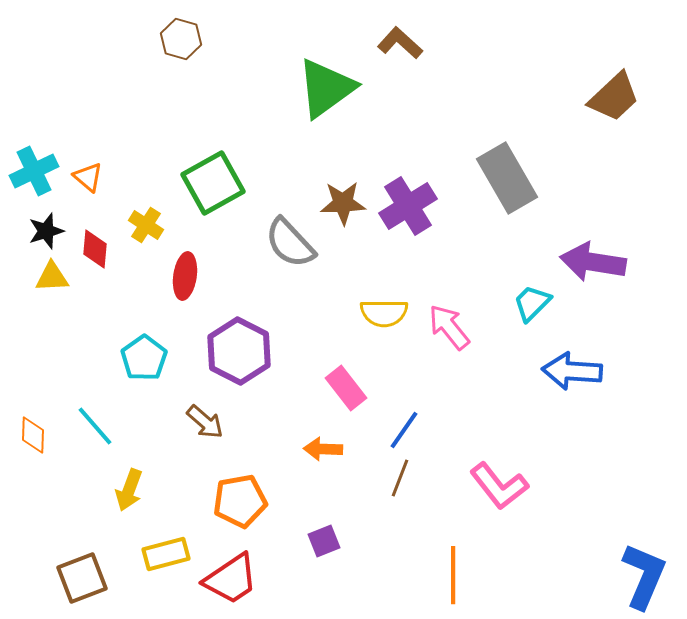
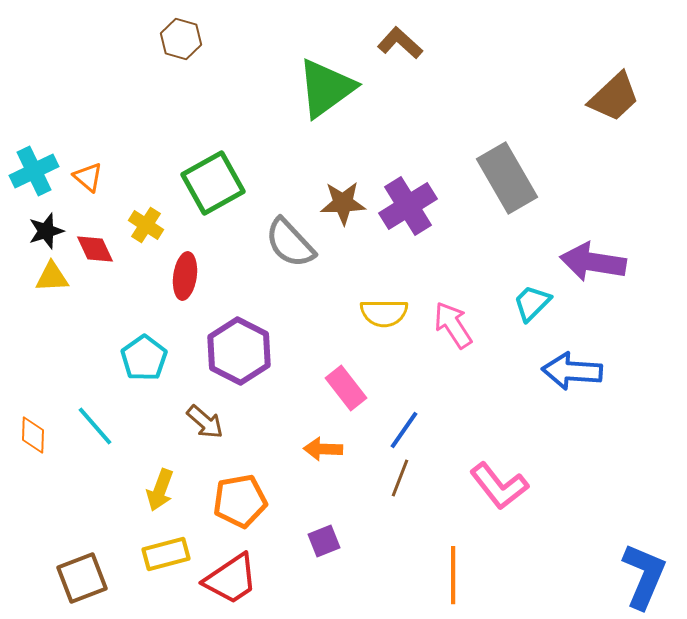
red diamond: rotated 30 degrees counterclockwise
pink arrow: moved 4 px right, 2 px up; rotated 6 degrees clockwise
yellow arrow: moved 31 px right
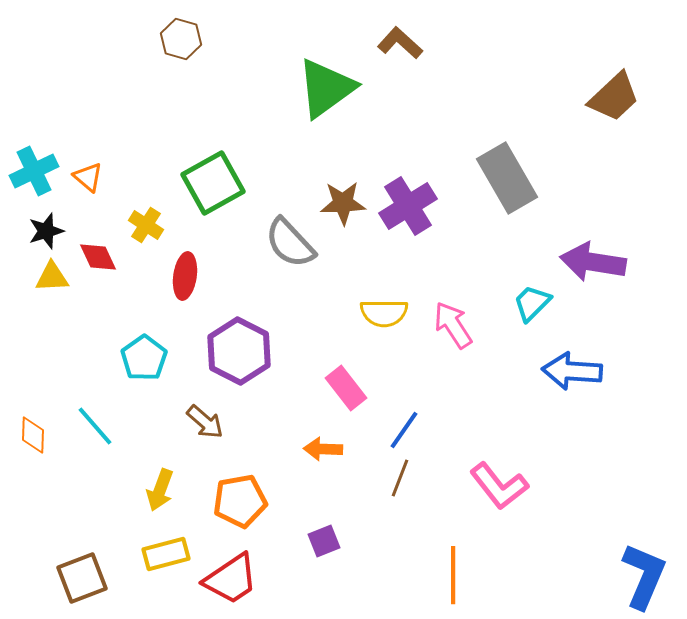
red diamond: moved 3 px right, 8 px down
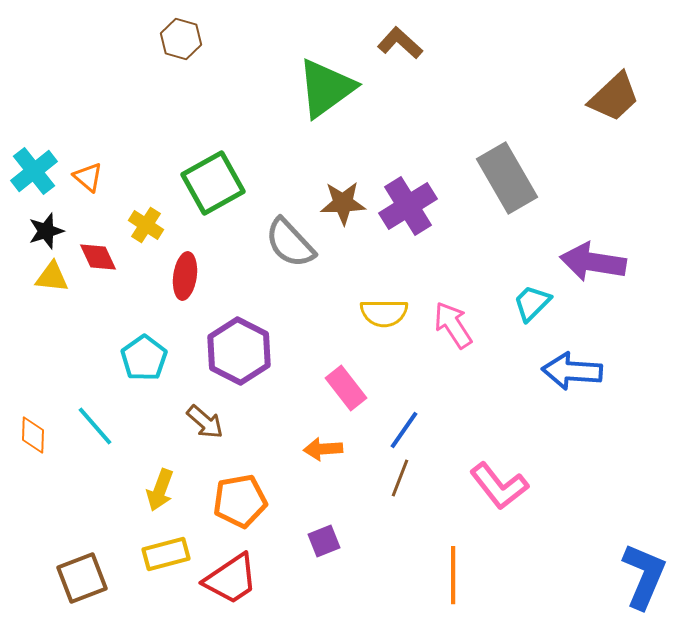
cyan cross: rotated 12 degrees counterclockwise
yellow triangle: rotated 9 degrees clockwise
orange arrow: rotated 6 degrees counterclockwise
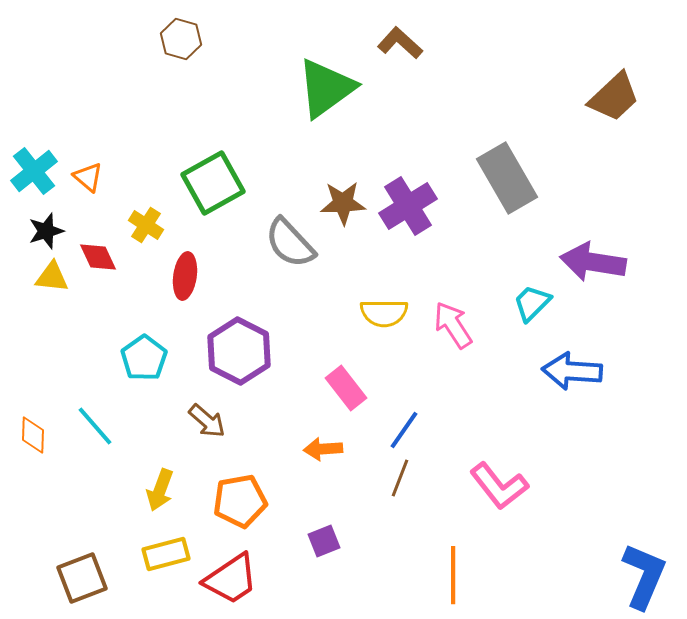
brown arrow: moved 2 px right, 1 px up
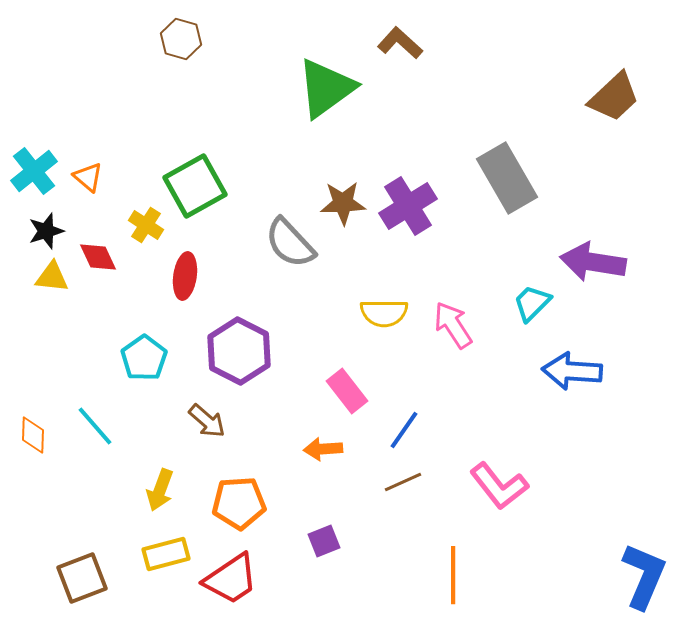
green square: moved 18 px left, 3 px down
pink rectangle: moved 1 px right, 3 px down
brown line: moved 3 px right, 4 px down; rotated 45 degrees clockwise
orange pentagon: moved 1 px left, 2 px down; rotated 6 degrees clockwise
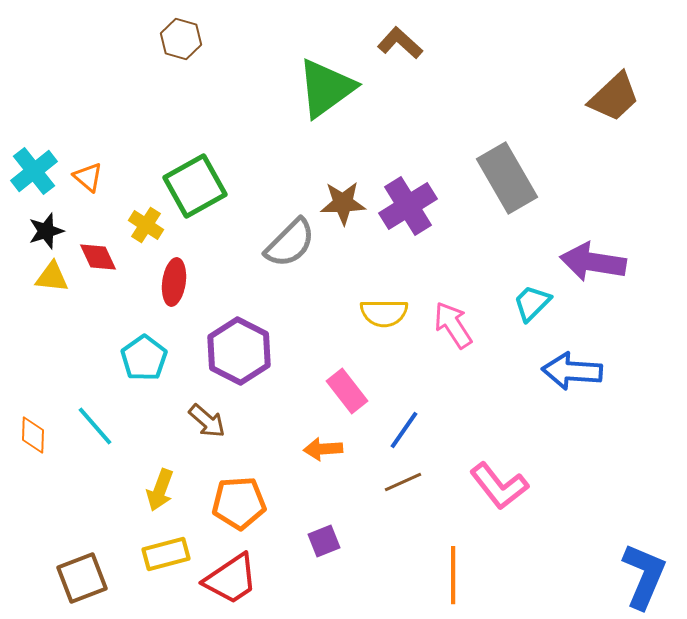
gray semicircle: rotated 92 degrees counterclockwise
red ellipse: moved 11 px left, 6 px down
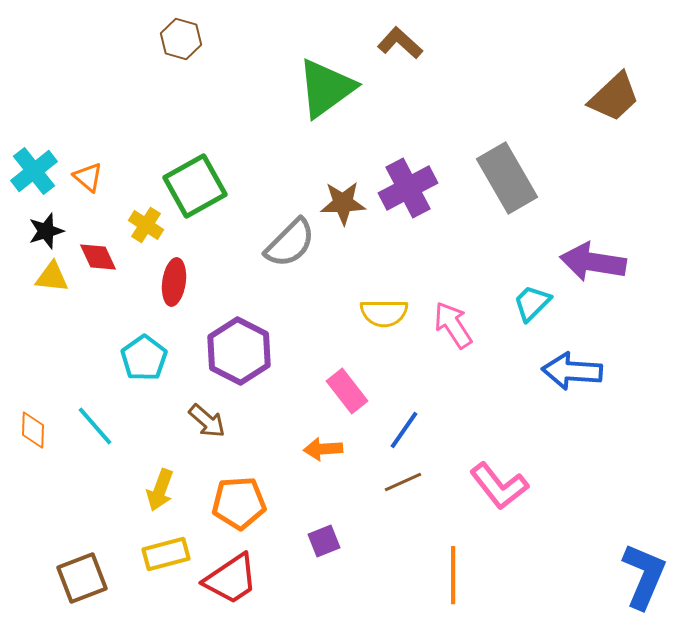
purple cross: moved 18 px up; rotated 4 degrees clockwise
orange diamond: moved 5 px up
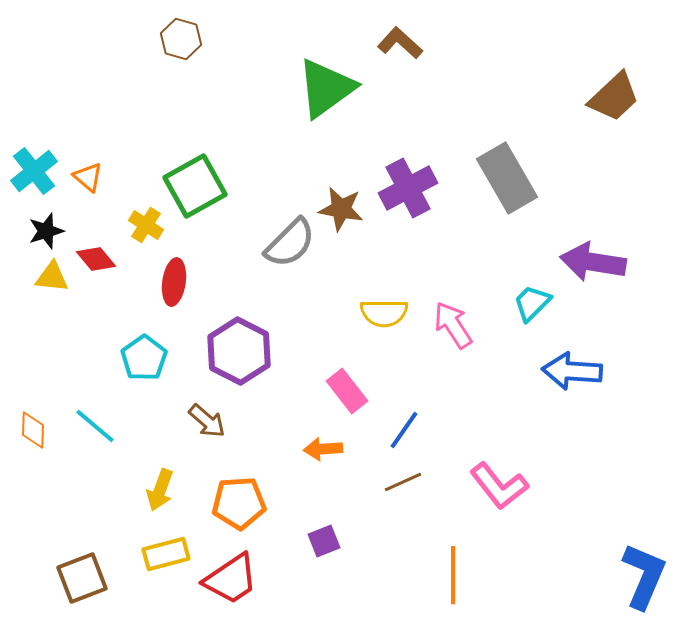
brown star: moved 2 px left, 6 px down; rotated 12 degrees clockwise
red diamond: moved 2 px left, 2 px down; rotated 15 degrees counterclockwise
cyan line: rotated 9 degrees counterclockwise
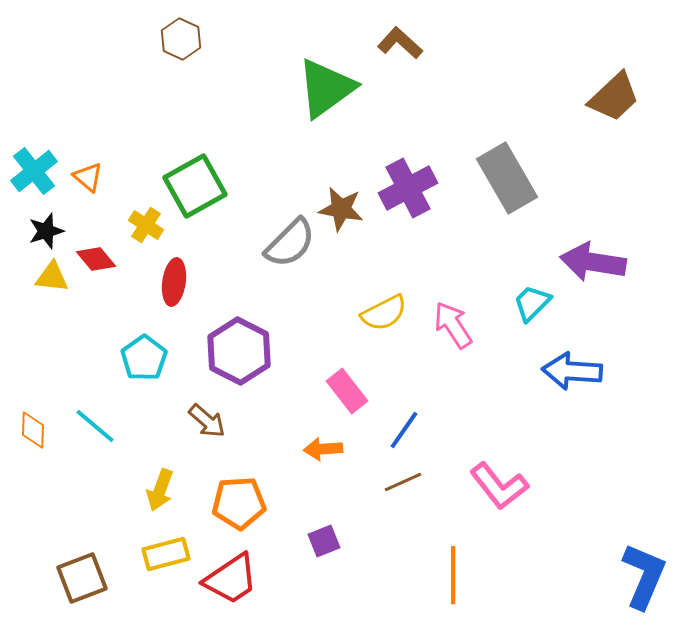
brown hexagon: rotated 9 degrees clockwise
yellow semicircle: rotated 27 degrees counterclockwise
